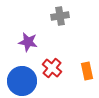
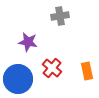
blue circle: moved 4 px left, 2 px up
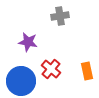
red cross: moved 1 px left, 1 px down
blue circle: moved 3 px right, 2 px down
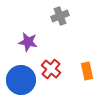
gray cross: rotated 12 degrees counterclockwise
blue circle: moved 1 px up
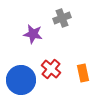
gray cross: moved 2 px right, 2 px down
purple star: moved 5 px right, 8 px up
orange rectangle: moved 4 px left, 2 px down
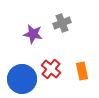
gray cross: moved 5 px down
orange rectangle: moved 1 px left, 2 px up
blue circle: moved 1 px right, 1 px up
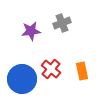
purple star: moved 2 px left, 3 px up; rotated 18 degrees counterclockwise
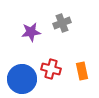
purple star: moved 1 px down
red cross: rotated 24 degrees counterclockwise
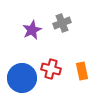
purple star: moved 1 px right, 2 px up; rotated 18 degrees counterclockwise
blue circle: moved 1 px up
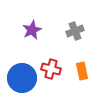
gray cross: moved 13 px right, 8 px down
